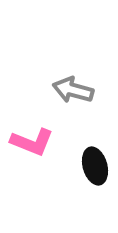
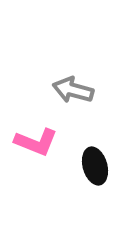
pink L-shape: moved 4 px right
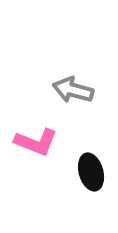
black ellipse: moved 4 px left, 6 px down
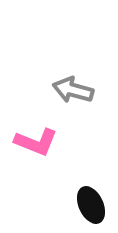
black ellipse: moved 33 px down; rotated 9 degrees counterclockwise
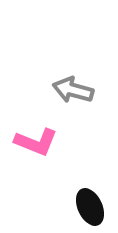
black ellipse: moved 1 px left, 2 px down
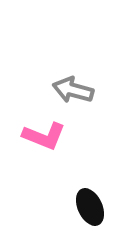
pink L-shape: moved 8 px right, 6 px up
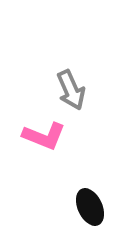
gray arrow: moved 2 px left; rotated 129 degrees counterclockwise
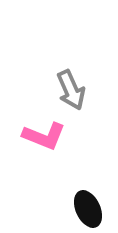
black ellipse: moved 2 px left, 2 px down
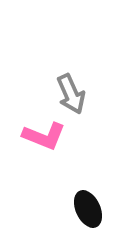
gray arrow: moved 4 px down
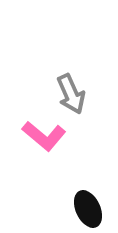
pink L-shape: rotated 18 degrees clockwise
